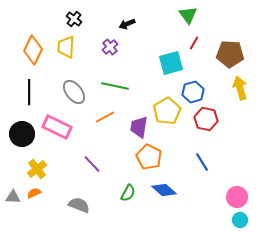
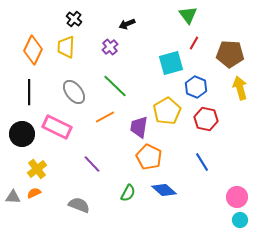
green line: rotated 32 degrees clockwise
blue hexagon: moved 3 px right, 5 px up; rotated 20 degrees counterclockwise
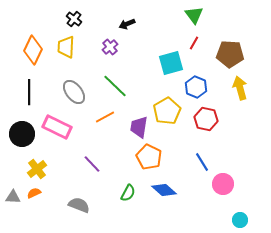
green triangle: moved 6 px right
pink circle: moved 14 px left, 13 px up
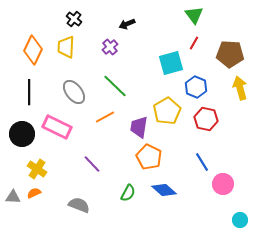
yellow cross: rotated 18 degrees counterclockwise
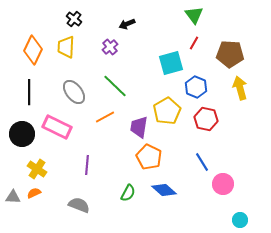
purple line: moved 5 px left, 1 px down; rotated 48 degrees clockwise
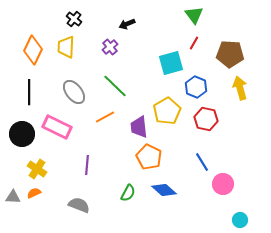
purple trapezoid: rotated 15 degrees counterclockwise
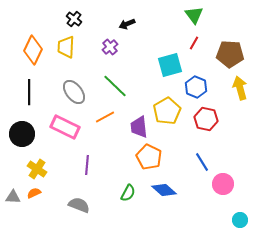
cyan square: moved 1 px left, 2 px down
pink rectangle: moved 8 px right
